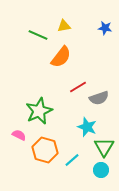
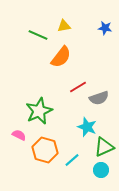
green triangle: rotated 35 degrees clockwise
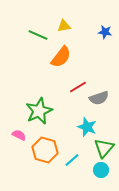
blue star: moved 4 px down
green triangle: moved 1 px down; rotated 25 degrees counterclockwise
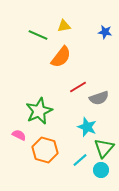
cyan line: moved 8 px right
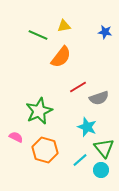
pink semicircle: moved 3 px left, 2 px down
green triangle: rotated 20 degrees counterclockwise
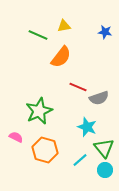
red line: rotated 54 degrees clockwise
cyan circle: moved 4 px right
